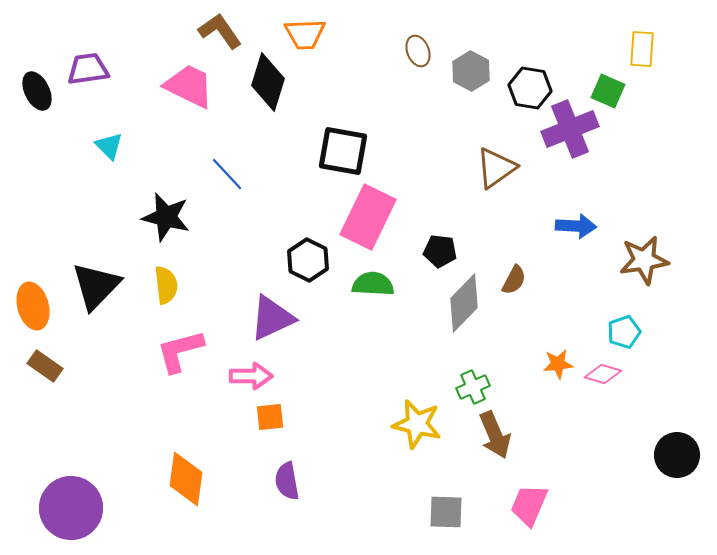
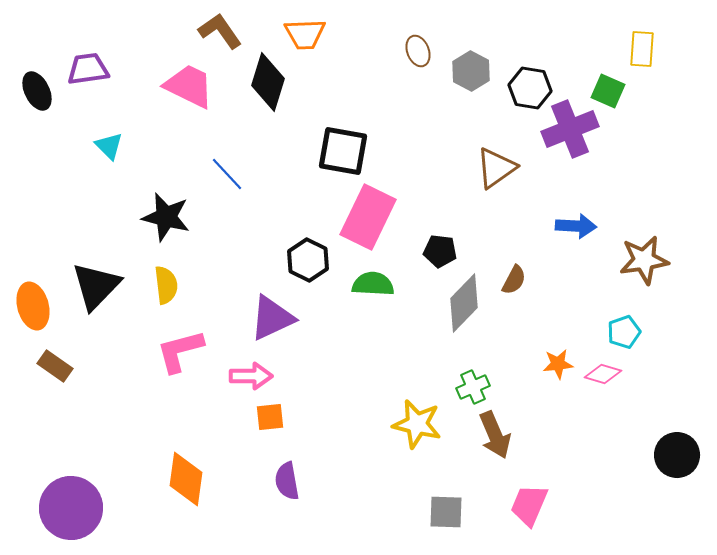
brown rectangle at (45, 366): moved 10 px right
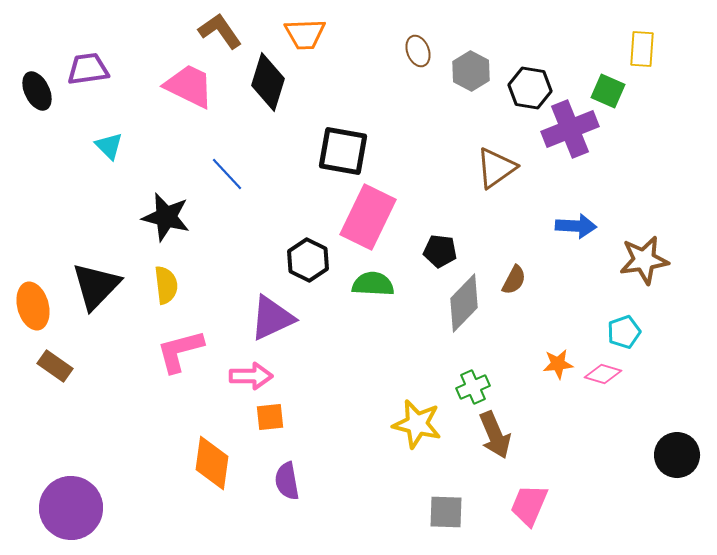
orange diamond at (186, 479): moved 26 px right, 16 px up
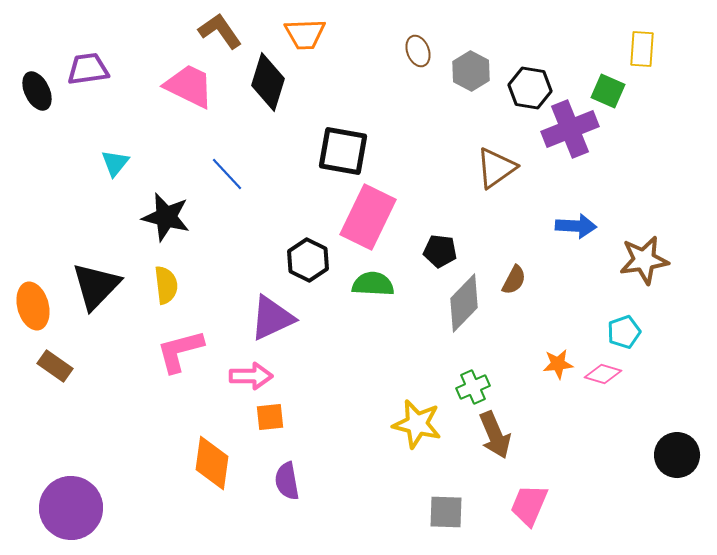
cyan triangle at (109, 146): moved 6 px right, 17 px down; rotated 24 degrees clockwise
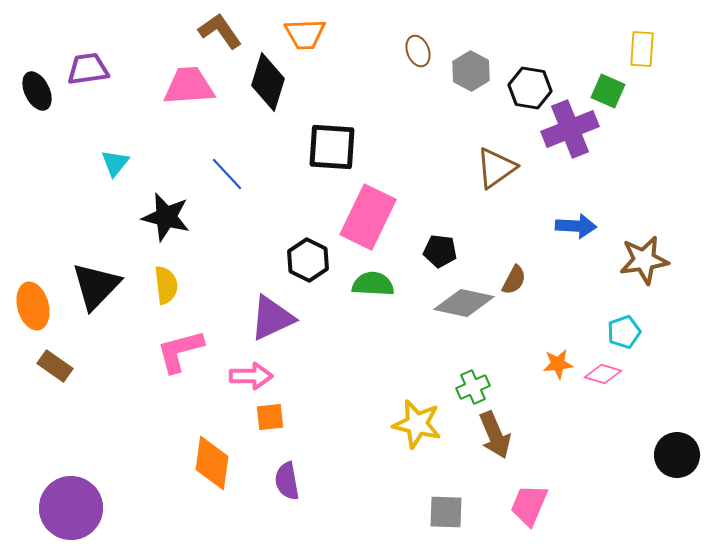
pink trapezoid at (189, 86): rotated 30 degrees counterclockwise
black square at (343, 151): moved 11 px left, 4 px up; rotated 6 degrees counterclockwise
gray diamond at (464, 303): rotated 58 degrees clockwise
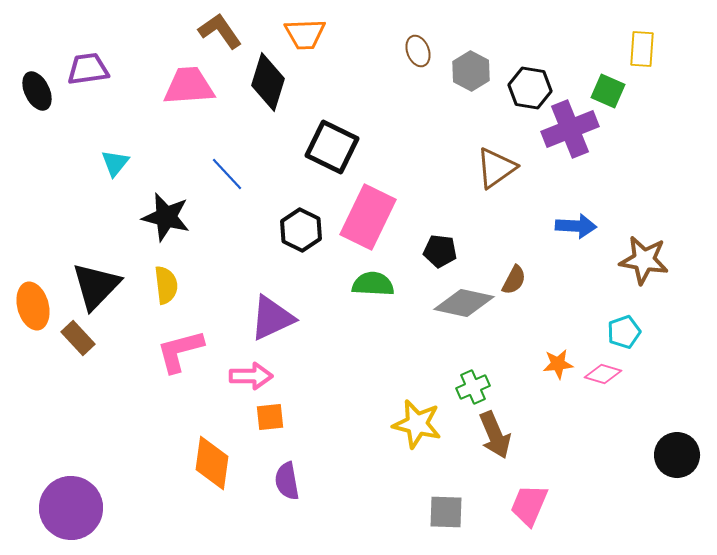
black square at (332, 147): rotated 22 degrees clockwise
black hexagon at (308, 260): moved 7 px left, 30 px up
brown star at (644, 260): rotated 18 degrees clockwise
brown rectangle at (55, 366): moved 23 px right, 28 px up; rotated 12 degrees clockwise
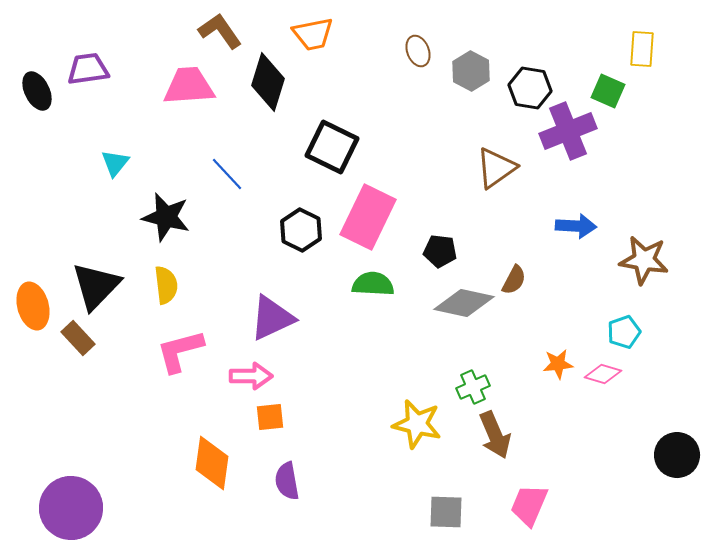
orange trapezoid at (305, 34): moved 8 px right; rotated 9 degrees counterclockwise
purple cross at (570, 129): moved 2 px left, 2 px down
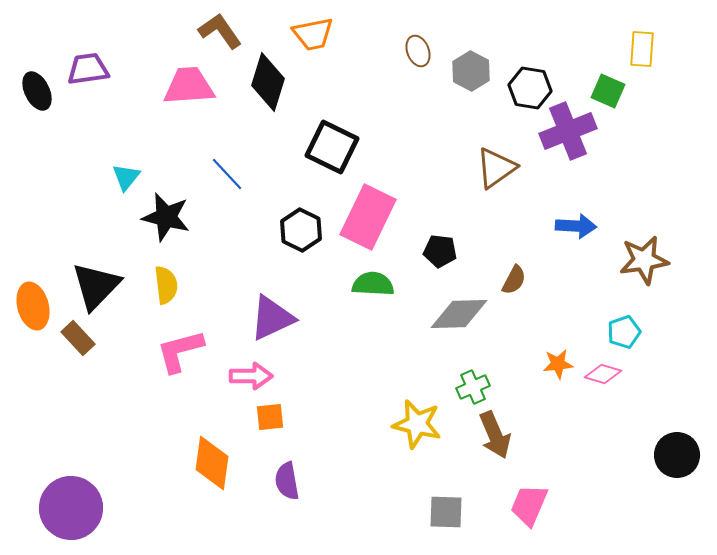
cyan triangle at (115, 163): moved 11 px right, 14 px down
brown star at (644, 260): rotated 18 degrees counterclockwise
gray diamond at (464, 303): moved 5 px left, 11 px down; rotated 14 degrees counterclockwise
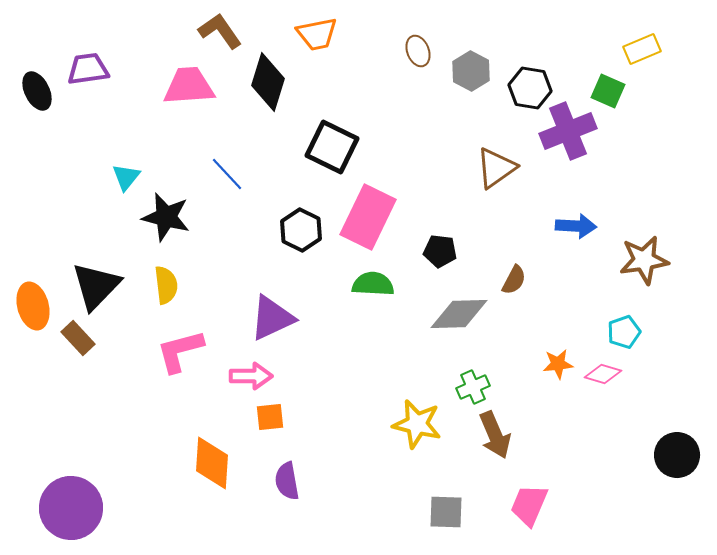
orange trapezoid at (313, 34): moved 4 px right
yellow rectangle at (642, 49): rotated 63 degrees clockwise
orange diamond at (212, 463): rotated 4 degrees counterclockwise
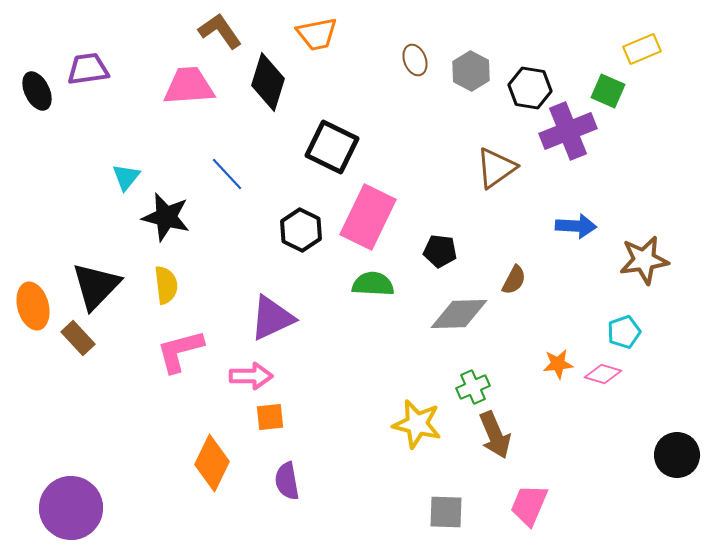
brown ellipse at (418, 51): moved 3 px left, 9 px down
orange diamond at (212, 463): rotated 22 degrees clockwise
